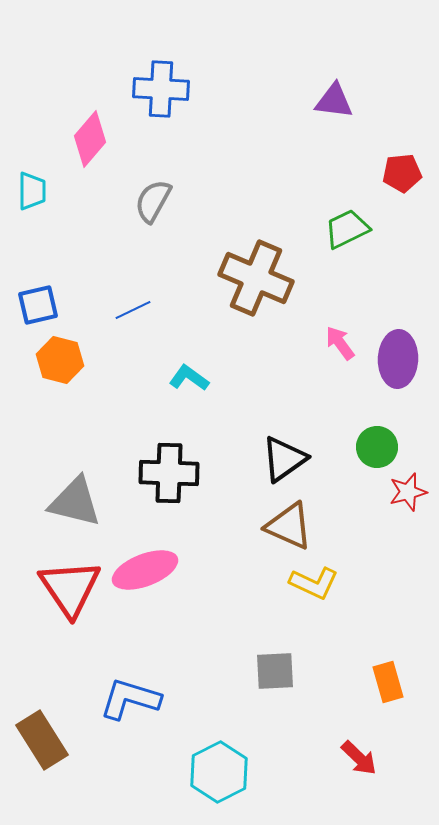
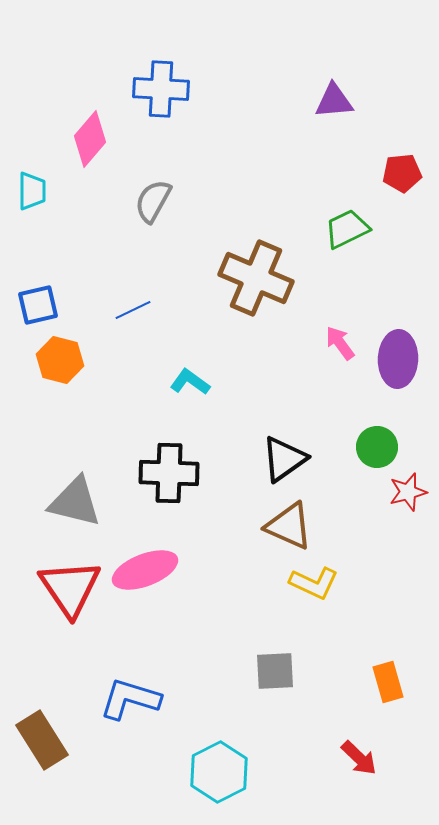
purple triangle: rotated 12 degrees counterclockwise
cyan L-shape: moved 1 px right, 4 px down
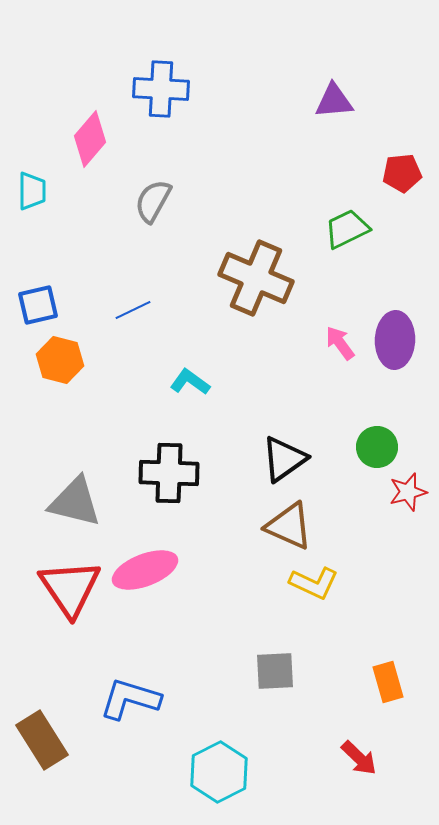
purple ellipse: moved 3 px left, 19 px up
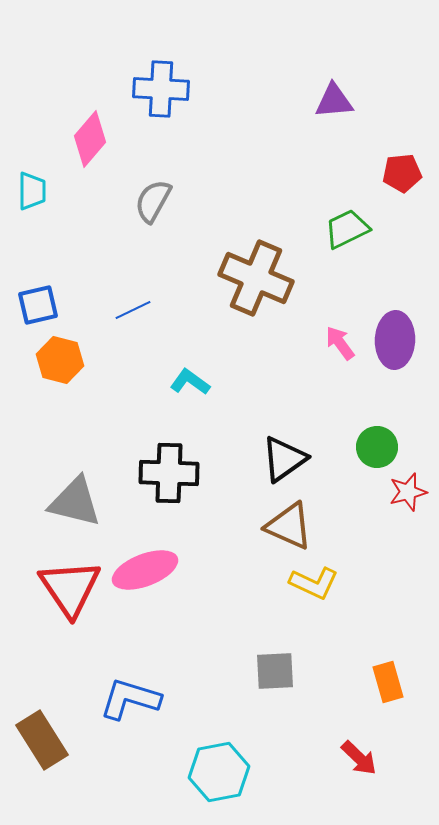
cyan hexagon: rotated 16 degrees clockwise
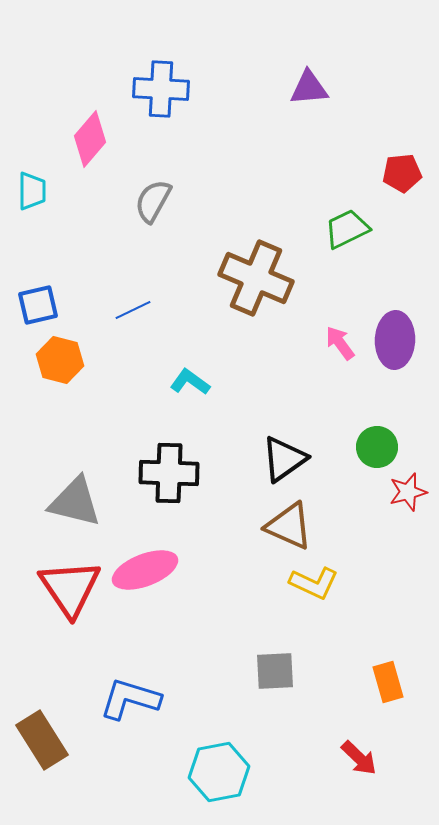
purple triangle: moved 25 px left, 13 px up
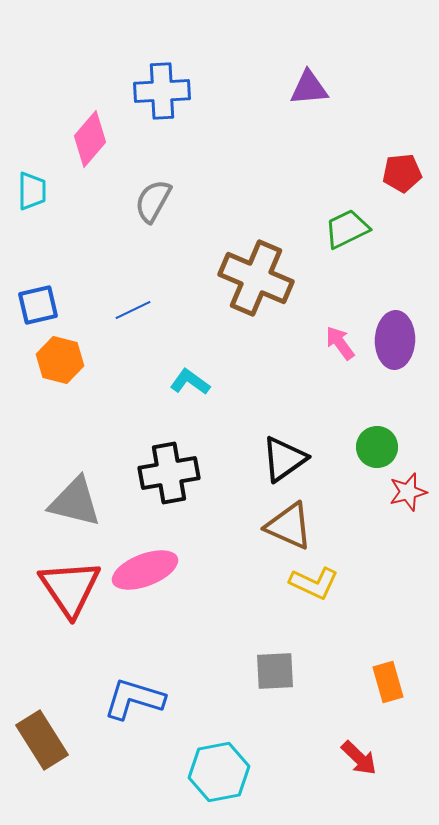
blue cross: moved 1 px right, 2 px down; rotated 6 degrees counterclockwise
black cross: rotated 12 degrees counterclockwise
blue L-shape: moved 4 px right
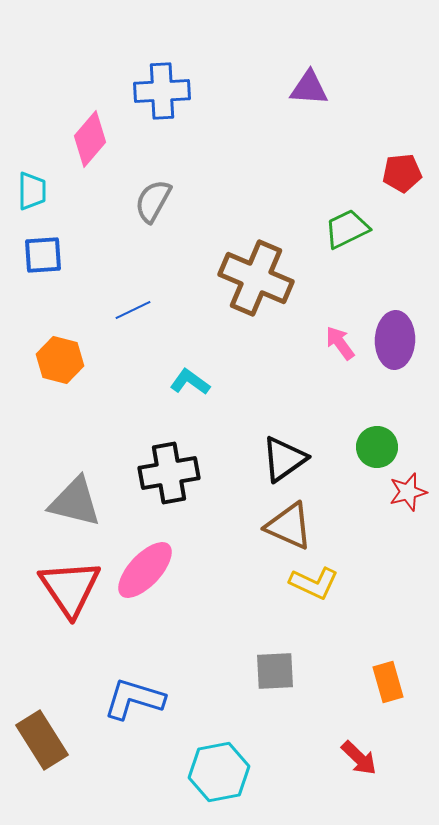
purple triangle: rotated 9 degrees clockwise
blue square: moved 5 px right, 50 px up; rotated 9 degrees clockwise
pink ellipse: rotated 26 degrees counterclockwise
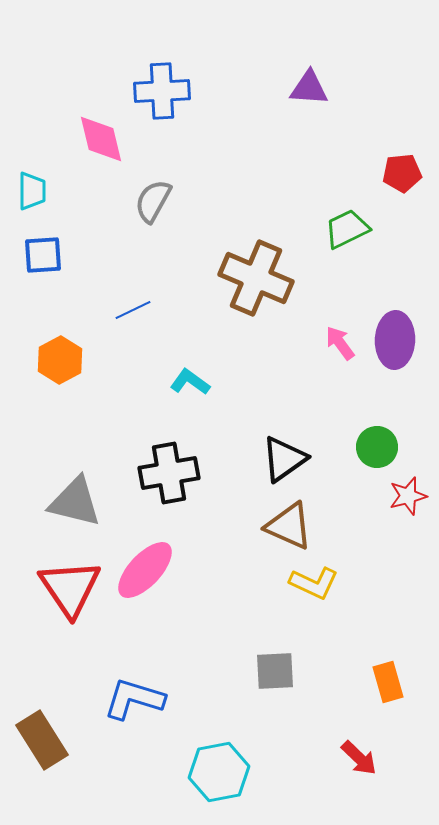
pink diamond: moved 11 px right; rotated 54 degrees counterclockwise
orange hexagon: rotated 18 degrees clockwise
red star: moved 4 px down
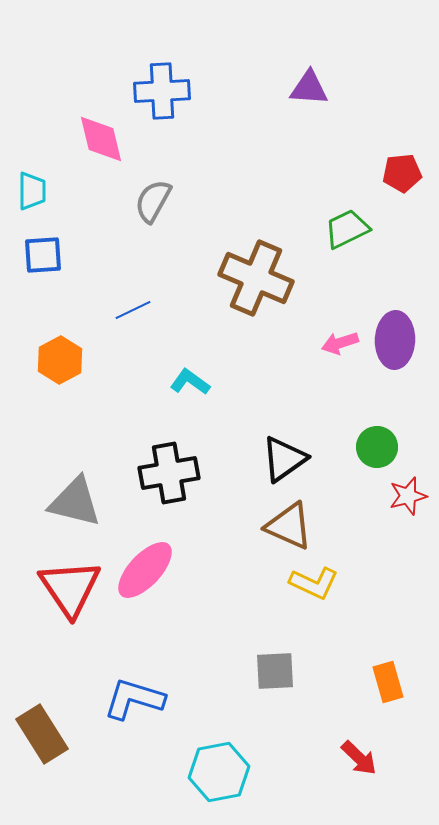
pink arrow: rotated 72 degrees counterclockwise
brown rectangle: moved 6 px up
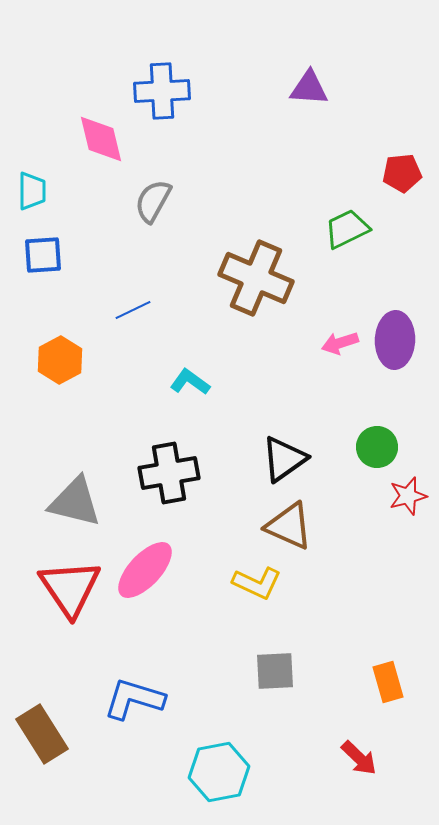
yellow L-shape: moved 57 px left
